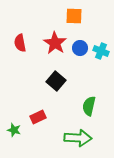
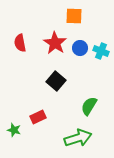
green semicircle: rotated 18 degrees clockwise
green arrow: rotated 20 degrees counterclockwise
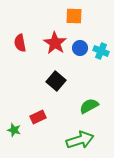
green semicircle: rotated 30 degrees clockwise
green arrow: moved 2 px right, 2 px down
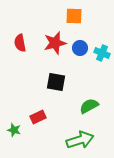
red star: rotated 25 degrees clockwise
cyan cross: moved 1 px right, 2 px down
black square: moved 1 px down; rotated 30 degrees counterclockwise
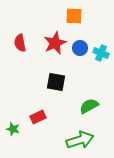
red star: rotated 10 degrees counterclockwise
cyan cross: moved 1 px left
green star: moved 1 px left, 1 px up
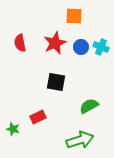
blue circle: moved 1 px right, 1 px up
cyan cross: moved 6 px up
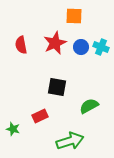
red semicircle: moved 1 px right, 2 px down
black square: moved 1 px right, 5 px down
red rectangle: moved 2 px right, 1 px up
green arrow: moved 10 px left, 1 px down
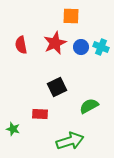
orange square: moved 3 px left
black square: rotated 36 degrees counterclockwise
red rectangle: moved 2 px up; rotated 28 degrees clockwise
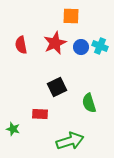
cyan cross: moved 1 px left, 1 px up
green semicircle: moved 3 px up; rotated 78 degrees counterclockwise
